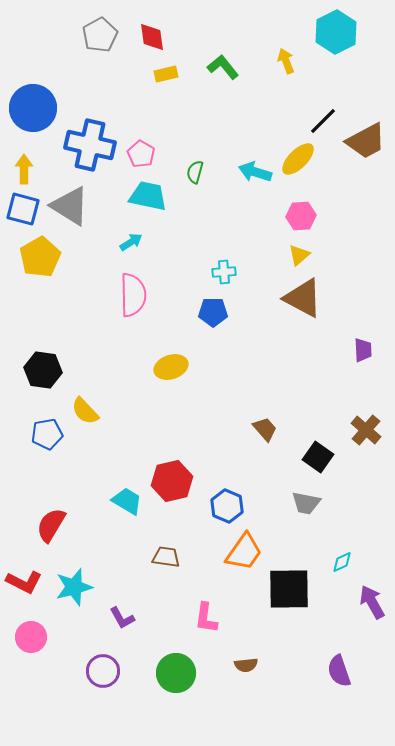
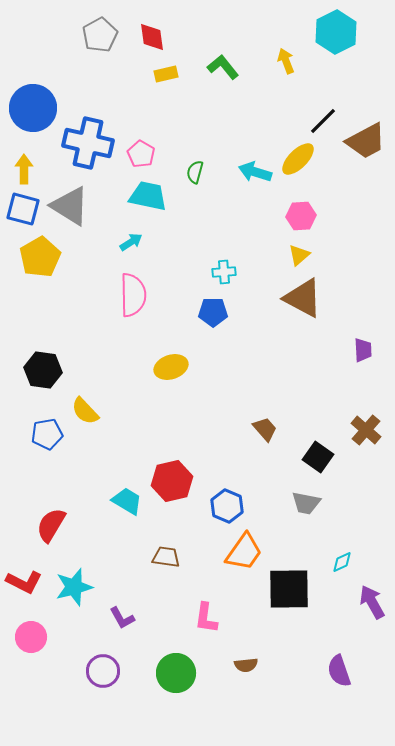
blue cross at (90, 145): moved 2 px left, 2 px up
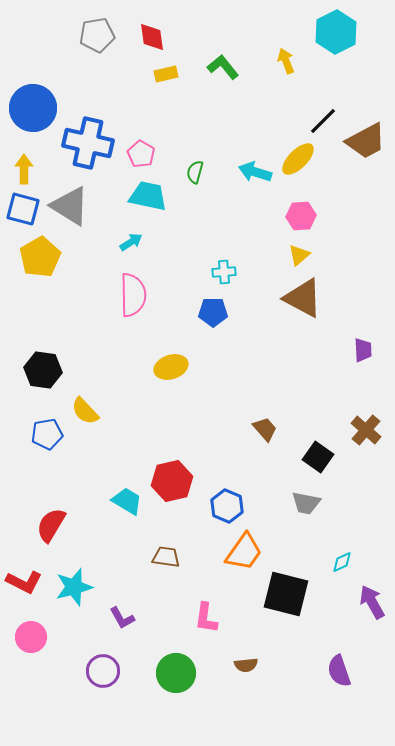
gray pentagon at (100, 35): moved 3 px left; rotated 20 degrees clockwise
black square at (289, 589): moved 3 px left, 5 px down; rotated 15 degrees clockwise
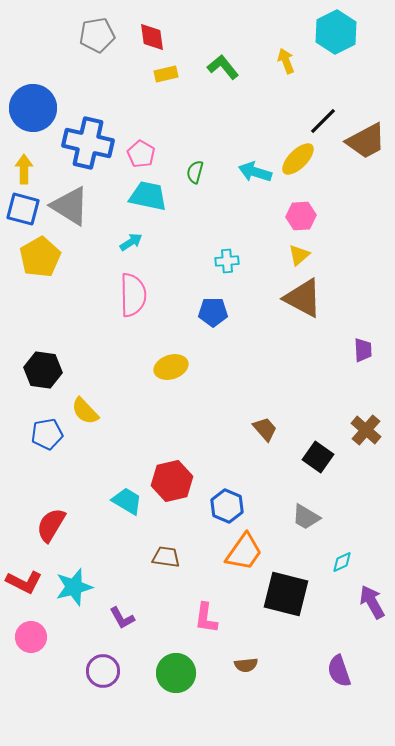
cyan cross at (224, 272): moved 3 px right, 11 px up
gray trapezoid at (306, 503): moved 14 px down; rotated 20 degrees clockwise
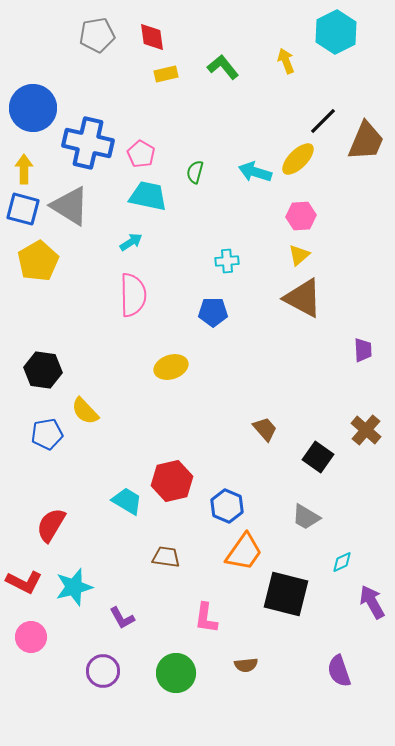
brown trapezoid at (366, 141): rotated 39 degrees counterclockwise
yellow pentagon at (40, 257): moved 2 px left, 4 px down
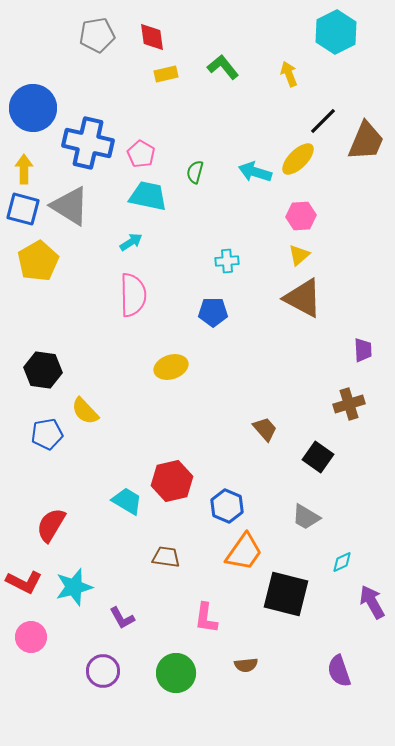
yellow arrow at (286, 61): moved 3 px right, 13 px down
brown cross at (366, 430): moved 17 px left, 26 px up; rotated 32 degrees clockwise
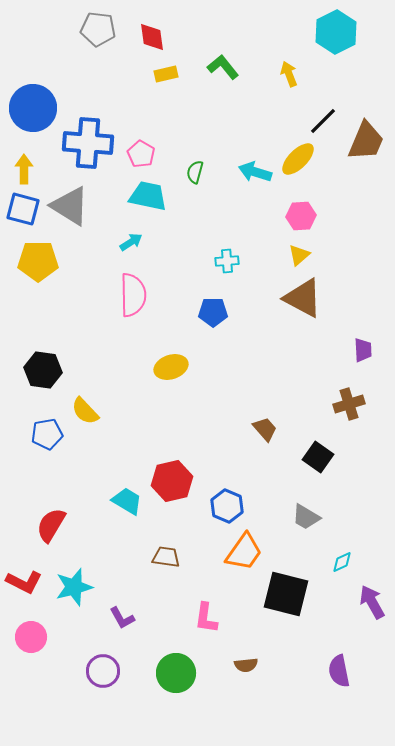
gray pentagon at (97, 35): moved 1 px right, 6 px up; rotated 16 degrees clockwise
blue cross at (88, 143): rotated 9 degrees counterclockwise
yellow pentagon at (38, 261): rotated 30 degrees clockwise
purple semicircle at (339, 671): rotated 8 degrees clockwise
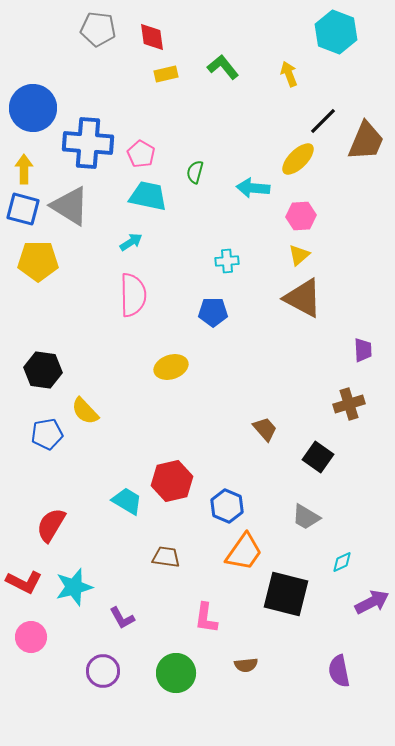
cyan hexagon at (336, 32): rotated 12 degrees counterclockwise
cyan arrow at (255, 172): moved 2 px left, 16 px down; rotated 12 degrees counterclockwise
purple arrow at (372, 602): rotated 92 degrees clockwise
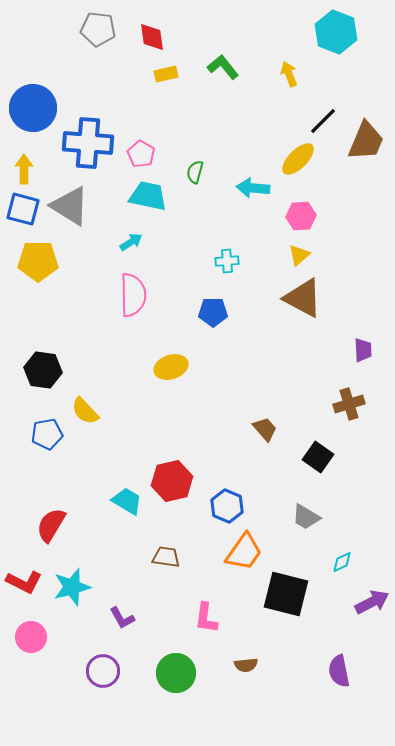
cyan star at (74, 587): moved 2 px left
